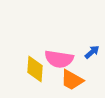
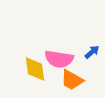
yellow diamond: rotated 12 degrees counterclockwise
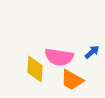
pink semicircle: moved 2 px up
yellow diamond: rotated 12 degrees clockwise
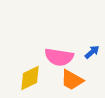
yellow diamond: moved 5 px left, 9 px down; rotated 60 degrees clockwise
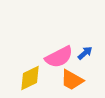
blue arrow: moved 7 px left, 1 px down
pink semicircle: rotated 36 degrees counterclockwise
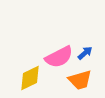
orange trapezoid: moved 8 px right; rotated 45 degrees counterclockwise
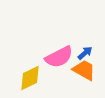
orange trapezoid: moved 4 px right, 10 px up; rotated 135 degrees counterclockwise
